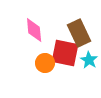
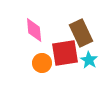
brown rectangle: moved 2 px right
red square: rotated 20 degrees counterclockwise
orange circle: moved 3 px left
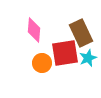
pink diamond: rotated 10 degrees clockwise
cyan star: moved 1 px left, 2 px up; rotated 18 degrees clockwise
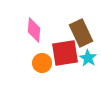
cyan star: rotated 18 degrees counterclockwise
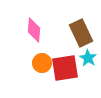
red square: moved 15 px down
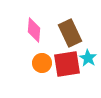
brown rectangle: moved 11 px left
red square: moved 2 px right, 4 px up
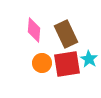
brown rectangle: moved 4 px left, 1 px down
cyan star: moved 1 px right, 1 px down
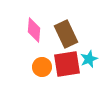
cyan star: rotated 18 degrees clockwise
orange circle: moved 4 px down
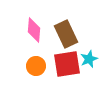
orange circle: moved 6 px left, 1 px up
